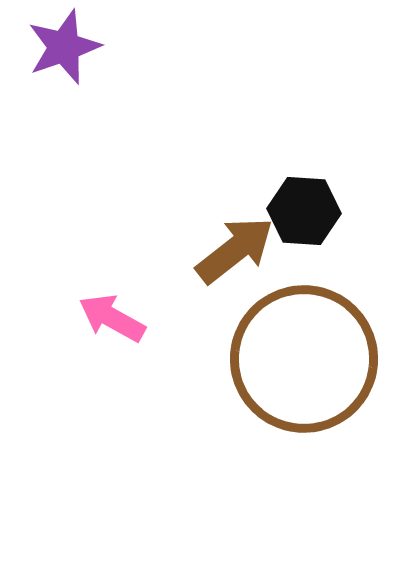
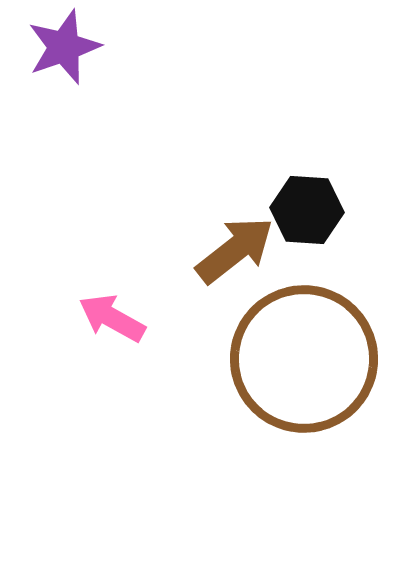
black hexagon: moved 3 px right, 1 px up
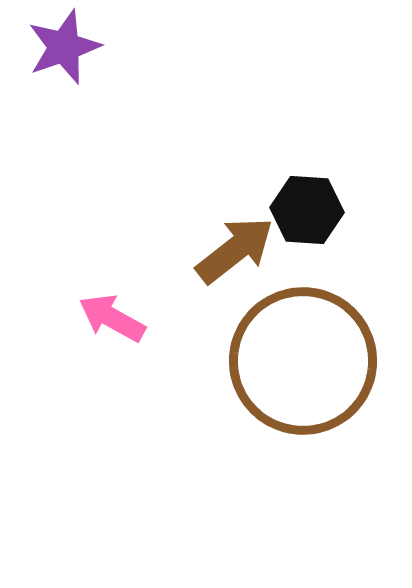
brown circle: moved 1 px left, 2 px down
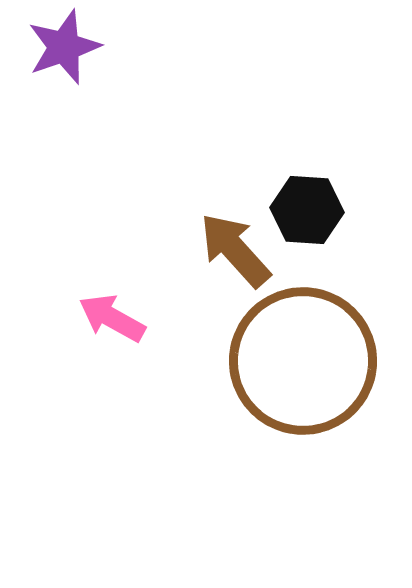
brown arrow: rotated 94 degrees counterclockwise
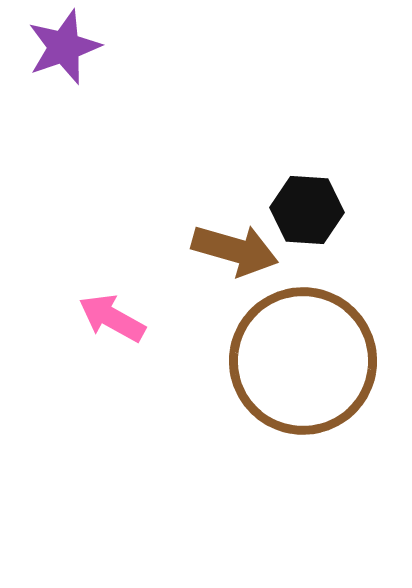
brown arrow: rotated 148 degrees clockwise
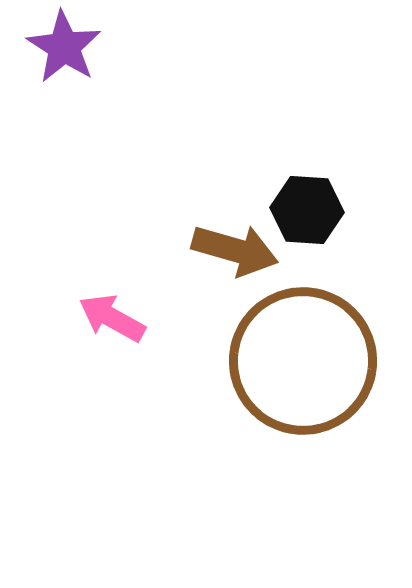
purple star: rotated 20 degrees counterclockwise
